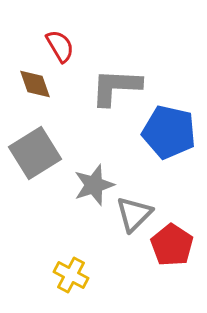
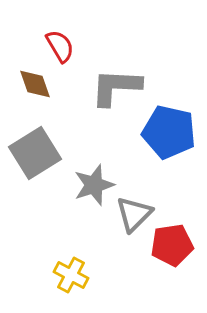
red pentagon: rotated 30 degrees clockwise
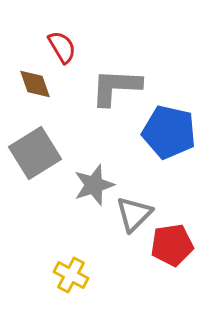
red semicircle: moved 2 px right, 1 px down
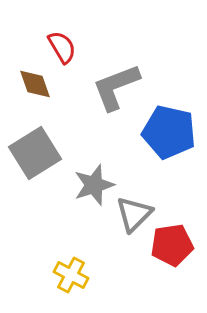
gray L-shape: rotated 24 degrees counterclockwise
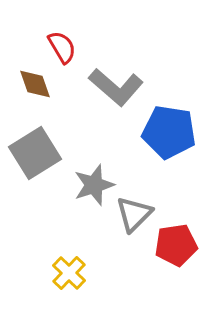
gray L-shape: rotated 118 degrees counterclockwise
blue pentagon: rotated 4 degrees counterclockwise
red pentagon: moved 4 px right
yellow cross: moved 2 px left, 2 px up; rotated 16 degrees clockwise
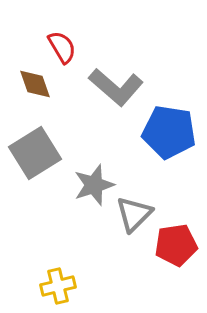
yellow cross: moved 11 px left, 13 px down; rotated 32 degrees clockwise
